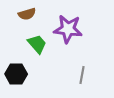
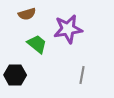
purple star: rotated 16 degrees counterclockwise
green trapezoid: rotated 10 degrees counterclockwise
black hexagon: moved 1 px left, 1 px down
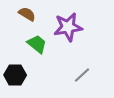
brown semicircle: rotated 132 degrees counterclockwise
purple star: moved 2 px up
gray line: rotated 36 degrees clockwise
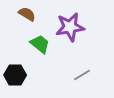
purple star: moved 2 px right
green trapezoid: moved 3 px right
gray line: rotated 12 degrees clockwise
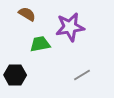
green trapezoid: rotated 50 degrees counterclockwise
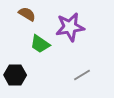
green trapezoid: rotated 135 degrees counterclockwise
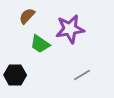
brown semicircle: moved 2 px down; rotated 78 degrees counterclockwise
purple star: moved 2 px down
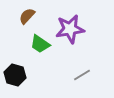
black hexagon: rotated 15 degrees clockwise
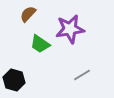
brown semicircle: moved 1 px right, 2 px up
black hexagon: moved 1 px left, 5 px down
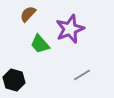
purple star: rotated 12 degrees counterclockwise
green trapezoid: rotated 15 degrees clockwise
